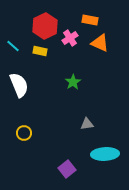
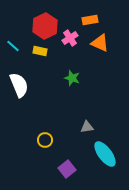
orange rectangle: rotated 21 degrees counterclockwise
green star: moved 1 px left, 4 px up; rotated 21 degrees counterclockwise
gray triangle: moved 3 px down
yellow circle: moved 21 px right, 7 px down
cyan ellipse: rotated 56 degrees clockwise
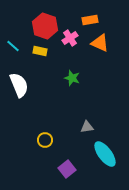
red hexagon: rotated 15 degrees counterclockwise
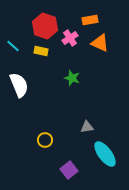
yellow rectangle: moved 1 px right
purple square: moved 2 px right, 1 px down
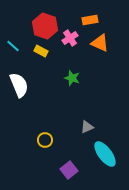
yellow rectangle: rotated 16 degrees clockwise
gray triangle: rotated 16 degrees counterclockwise
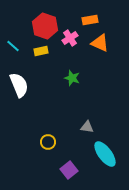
yellow rectangle: rotated 40 degrees counterclockwise
gray triangle: rotated 32 degrees clockwise
yellow circle: moved 3 px right, 2 px down
